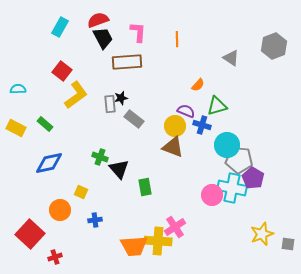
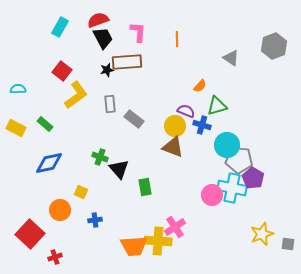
orange semicircle at (198, 85): moved 2 px right, 1 px down
black star at (121, 98): moved 14 px left, 28 px up
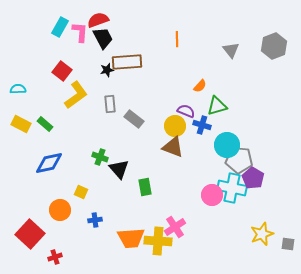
pink L-shape at (138, 32): moved 58 px left
gray triangle at (231, 58): moved 8 px up; rotated 18 degrees clockwise
yellow rectangle at (16, 128): moved 5 px right, 4 px up
orange trapezoid at (134, 246): moved 3 px left, 8 px up
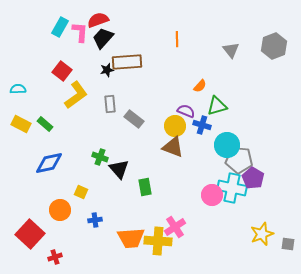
black trapezoid at (103, 38): rotated 110 degrees counterclockwise
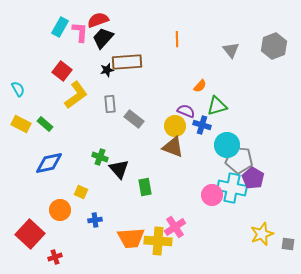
cyan semicircle at (18, 89): rotated 63 degrees clockwise
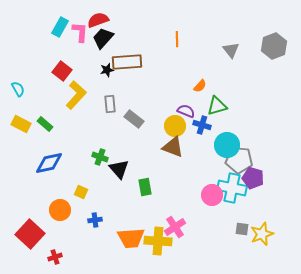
yellow L-shape at (76, 95): rotated 12 degrees counterclockwise
purple pentagon at (253, 178): rotated 15 degrees counterclockwise
gray square at (288, 244): moved 46 px left, 15 px up
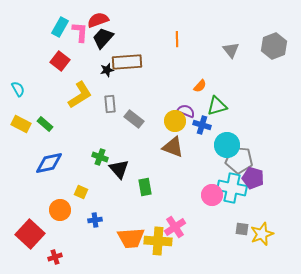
red square at (62, 71): moved 2 px left, 10 px up
yellow L-shape at (76, 95): moved 4 px right; rotated 16 degrees clockwise
yellow circle at (175, 126): moved 5 px up
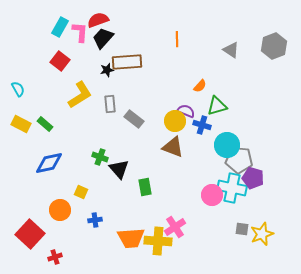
gray triangle at (231, 50): rotated 18 degrees counterclockwise
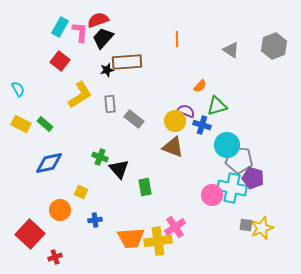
gray square at (242, 229): moved 4 px right, 4 px up
yellow star at (262, 234): moved 6 px up
yellow cross at (158, 241): rotated 12 degrees counterclockwise
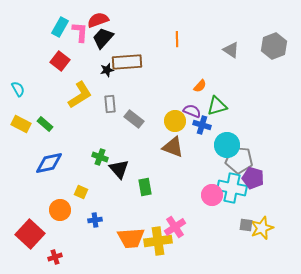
purple semicircle at (186, 111): moved 6 px right
